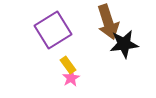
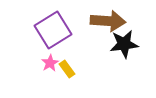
brown arrow: moved 1 px up; rotated 68 degrees counterclockwise
yellow rectangle: moved 1 px left, 4 px down
pink star: moved 21 px left, 15 px up
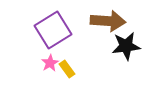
black star: moved 2 px right, 2 px down
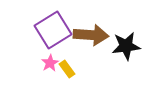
brown arrow: moved 17 px left, 14 px down
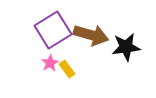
brown arrow: rotated 12 degrees clockwise
black star: moved 1 px down
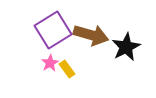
black star: rotated 20 degrees counterclockwise
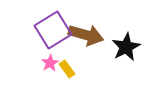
brown arrow: moved 5 px left
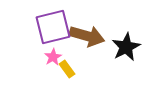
purple square: moved 3 px up; rotated 18 degrees clockwise
brown arrow: moved 1 px right, 1 px down
pink star: moved 3 px right, 6 px up
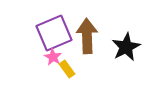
purple square: moved 1 px right, 6 px down; rotated 9 degrees counterclockwise
brown arrow: rotated 108 degrees counterclockwise
pink star: rotated 12 degrees counterclockwise
